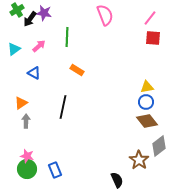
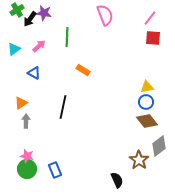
orange rectangle: moved 6 px right
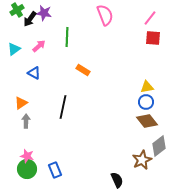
brown star: moved 3 px right; rotated 12 degrees clockwise
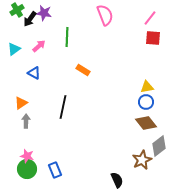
brown diamond: moved 1 px left, 2 px down
